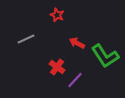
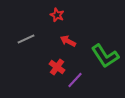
red arrow: moved 9 px left, 2 px up
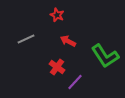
purple line: moved 2 px down
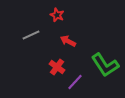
gray line: moved 5 px right, 4 px up
green L-shape: moved 9 px down
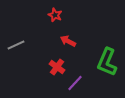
red star: moved 2 px left
gray line: moved 15 px left, 10 px down
green L-shape: moved 2 px right, 3 px up; rotated 56 degrees clockwise
purple line: moved 1 px down
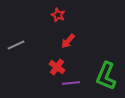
red star: moved 3 px right
red arrow: rotated 77 degrees counterclockwise
green L-shape: moved 1 px left, 14 px down
purple line: moved 4 px left; rotated 42 degrees clockwise
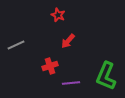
red cross: moved 7 px left, 1 px up; rotated 35 degrees clockwise
